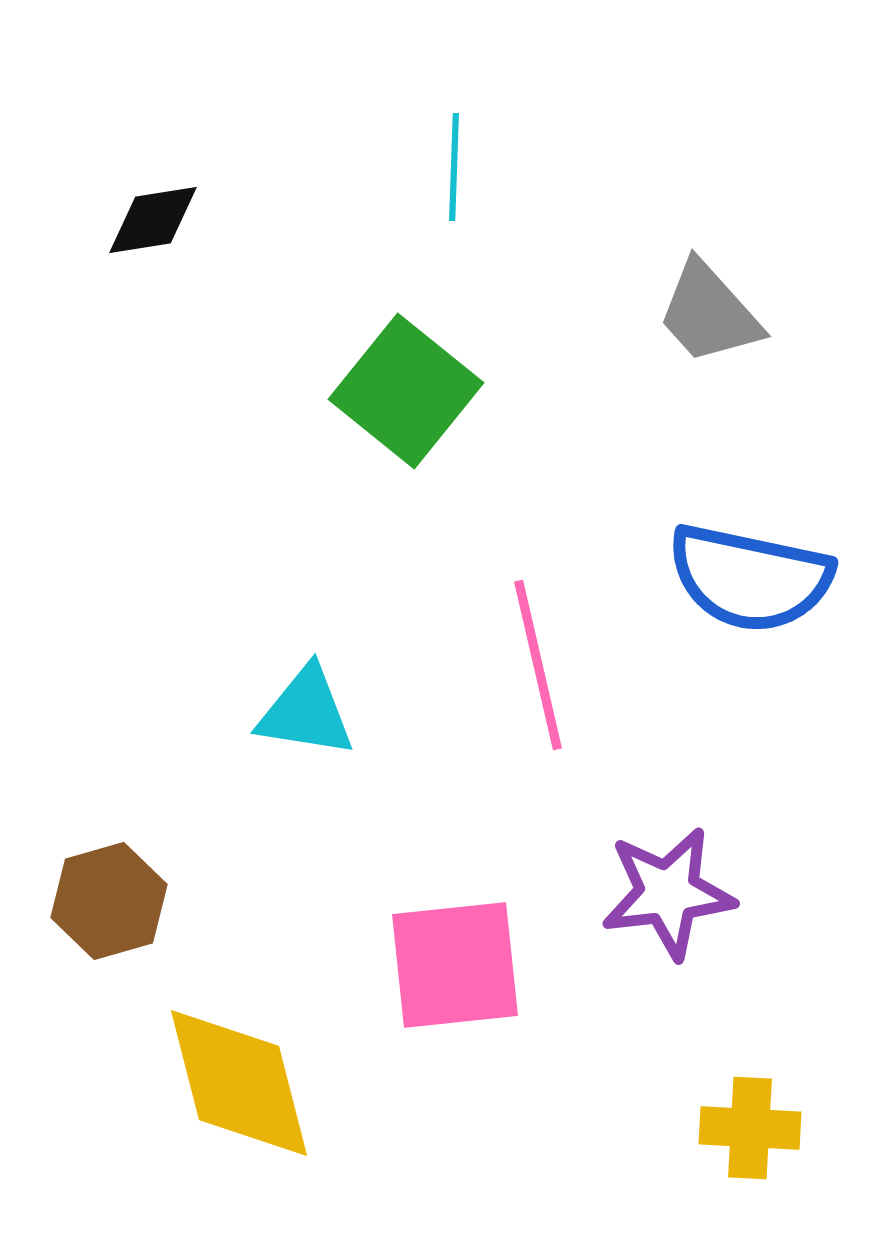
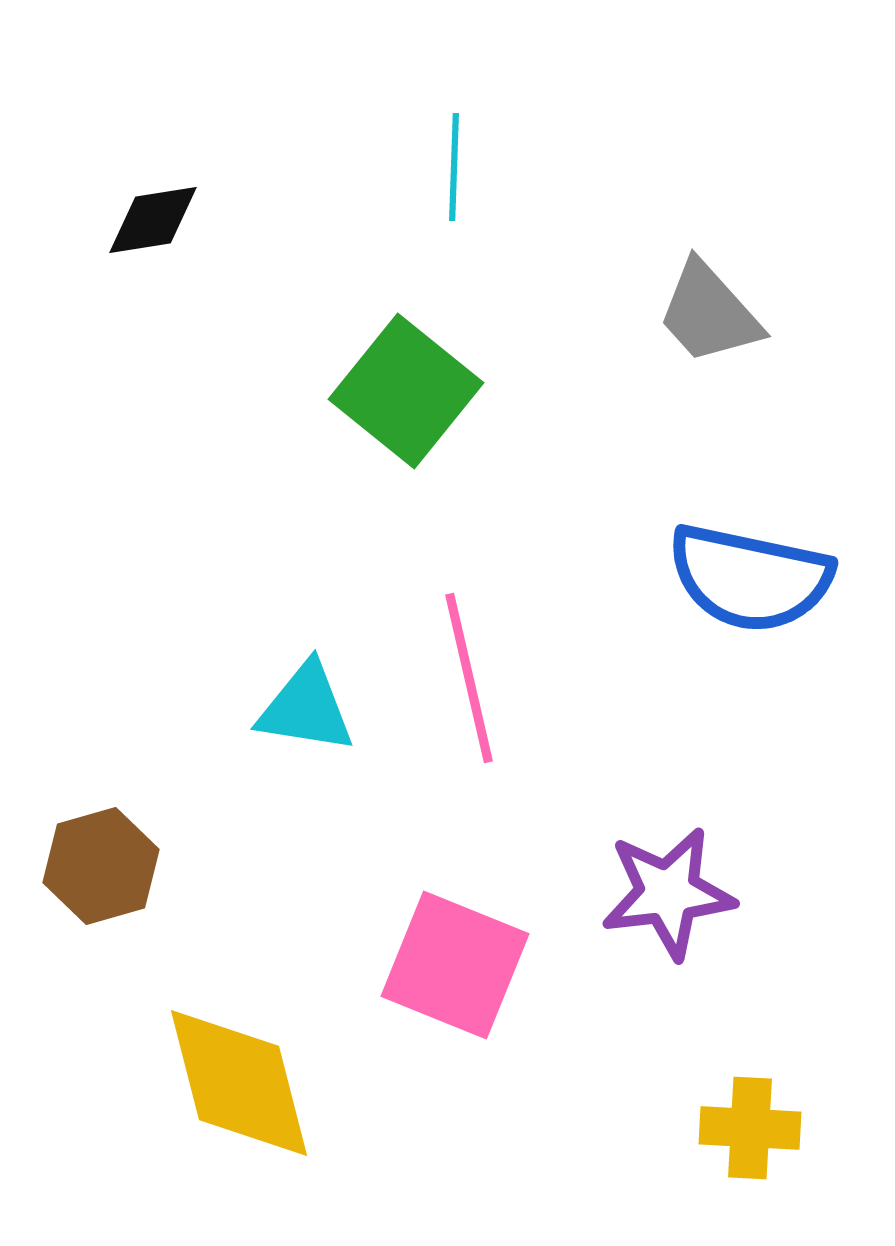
pink line: moved 69 px left, 13 px down
cyan triangle: moved 4 px up
brown hexagon: moved 8 px left, 35 px up
pink square: rotated 28 degrees clockwise
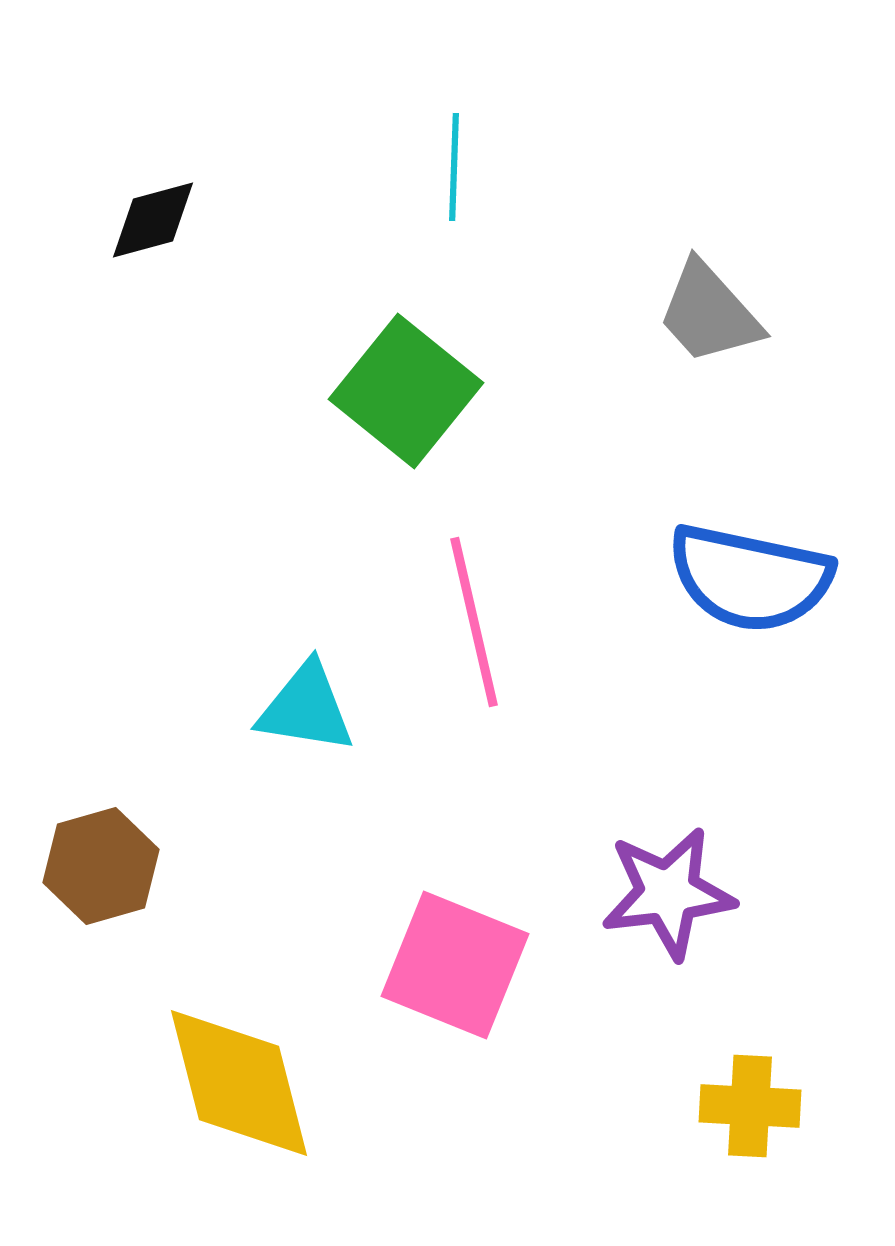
black diamond: rotated 6 degrees counterclockwise
pink line: moved 5 px right, 56 px up
yellow cross: moved 22 px up
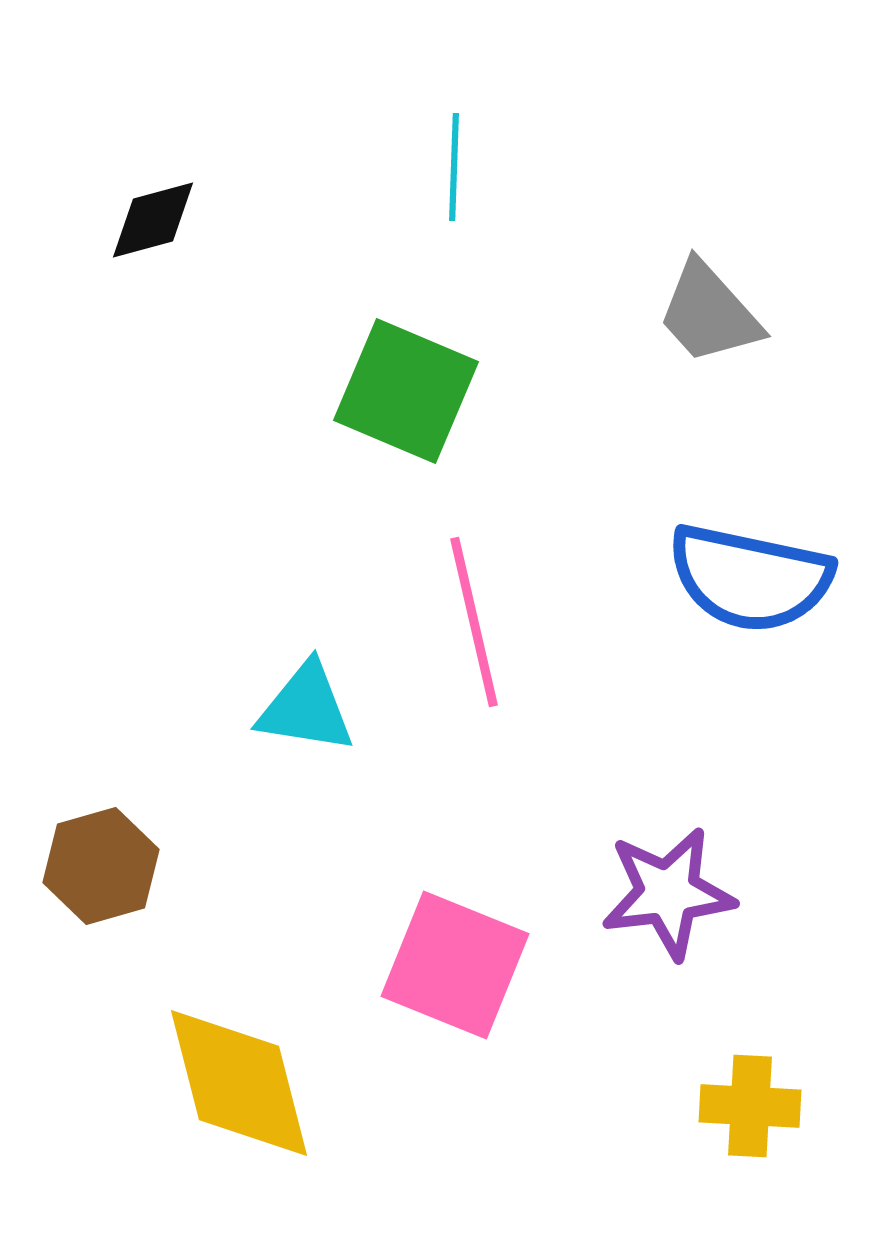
green square: rotated 16 degrees counterclockwise
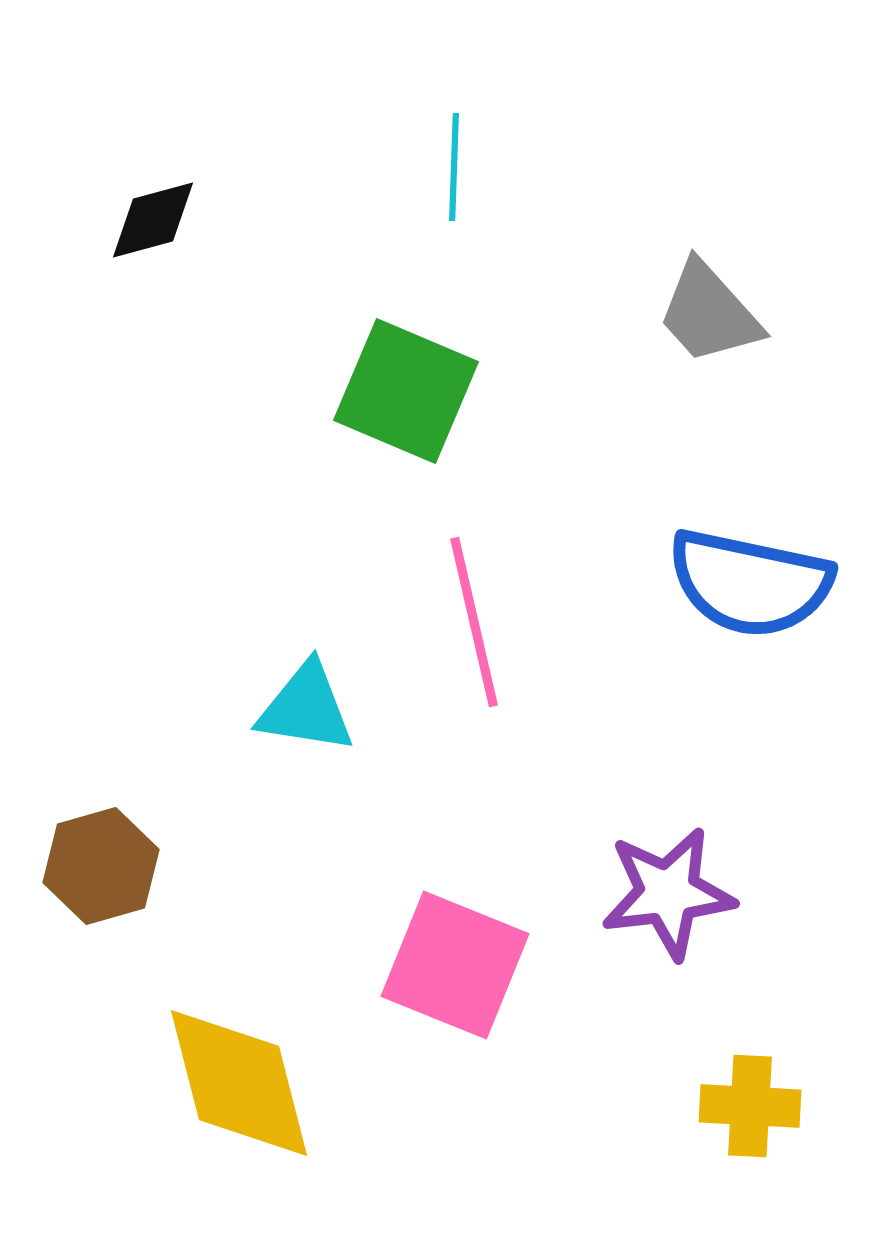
blue semicircle: moved 5 px down
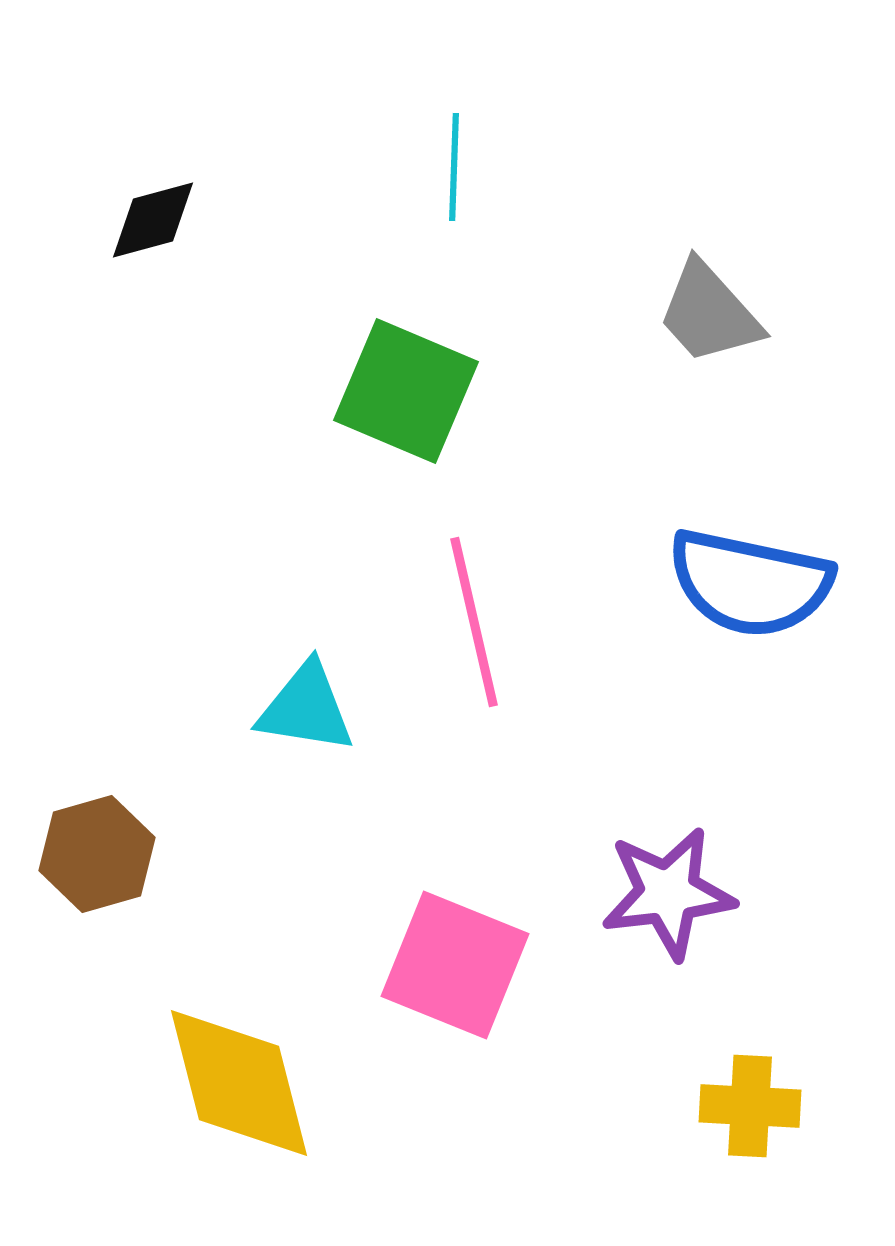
brown hexagon: moved 4 px left, 12 px up
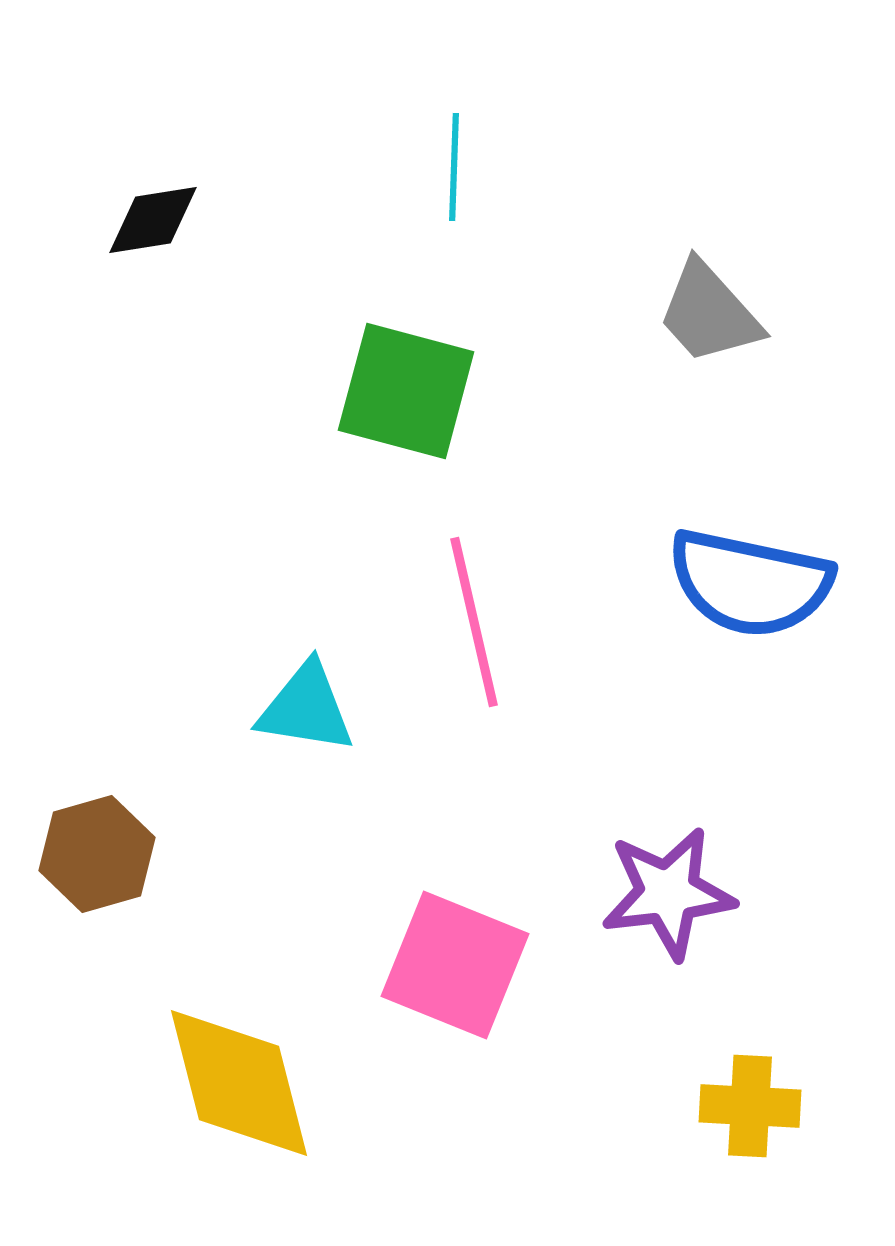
black diamond: rotated 6 degrees clockwise
green square: rotated 8 degrees counterclockwise
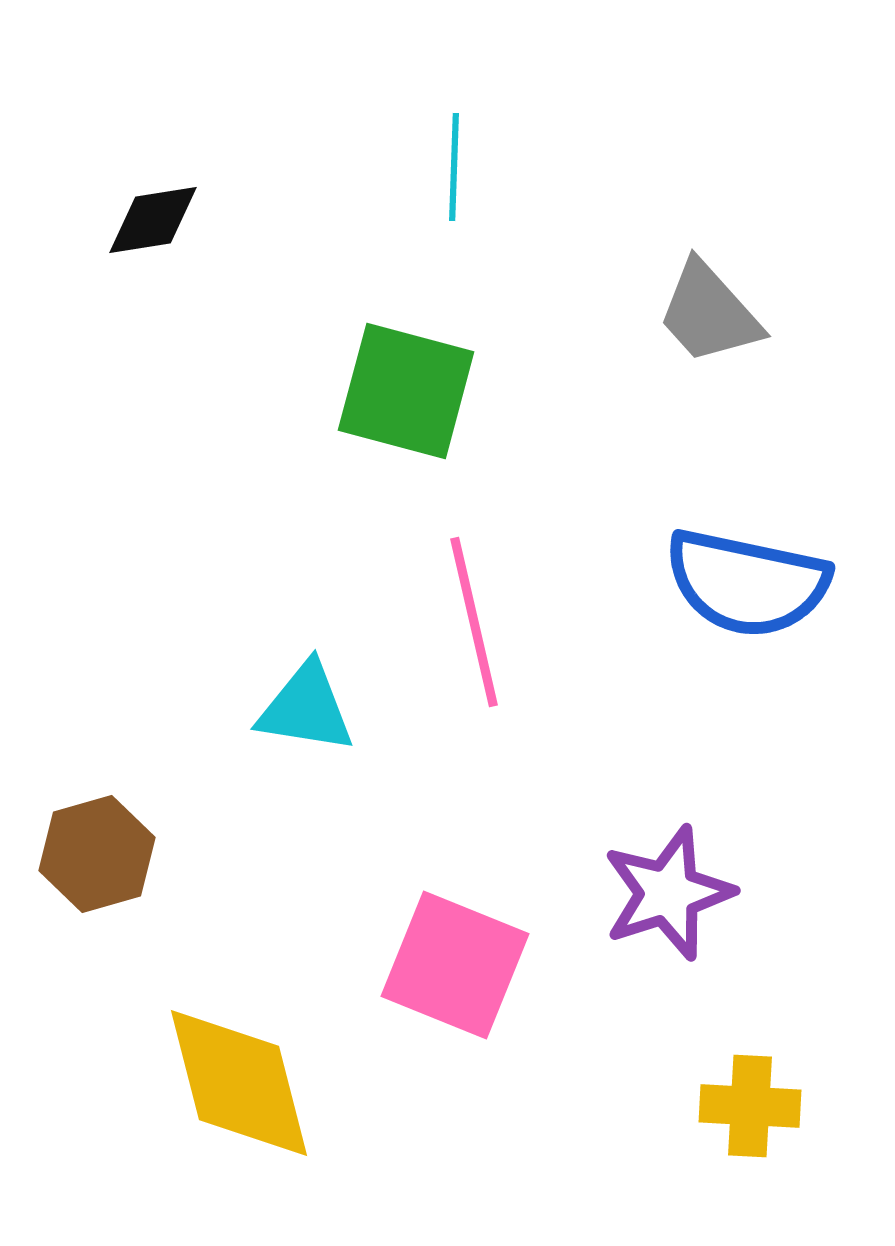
blue semicircle: moved 3 px left
purple star: rotated 11 degrees counterclockwise
